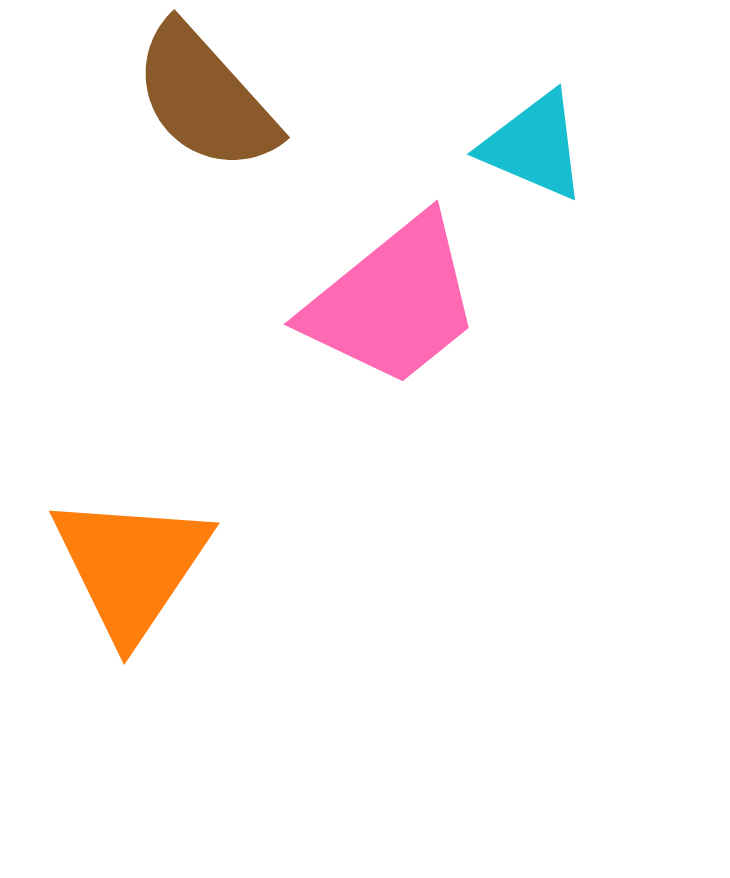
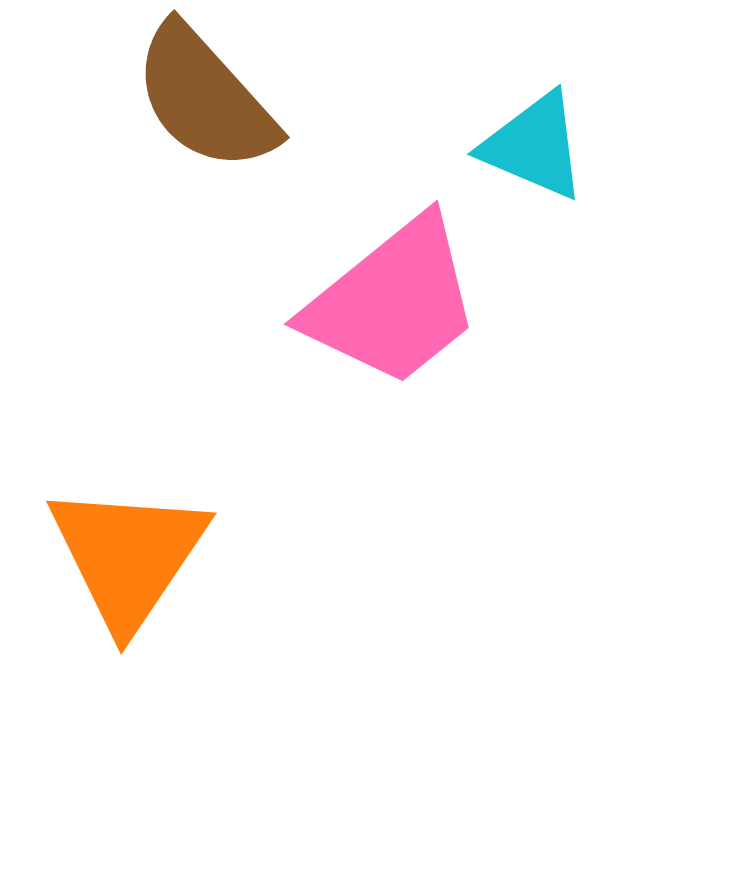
orange triangle: moved 3 px left, 10 px up
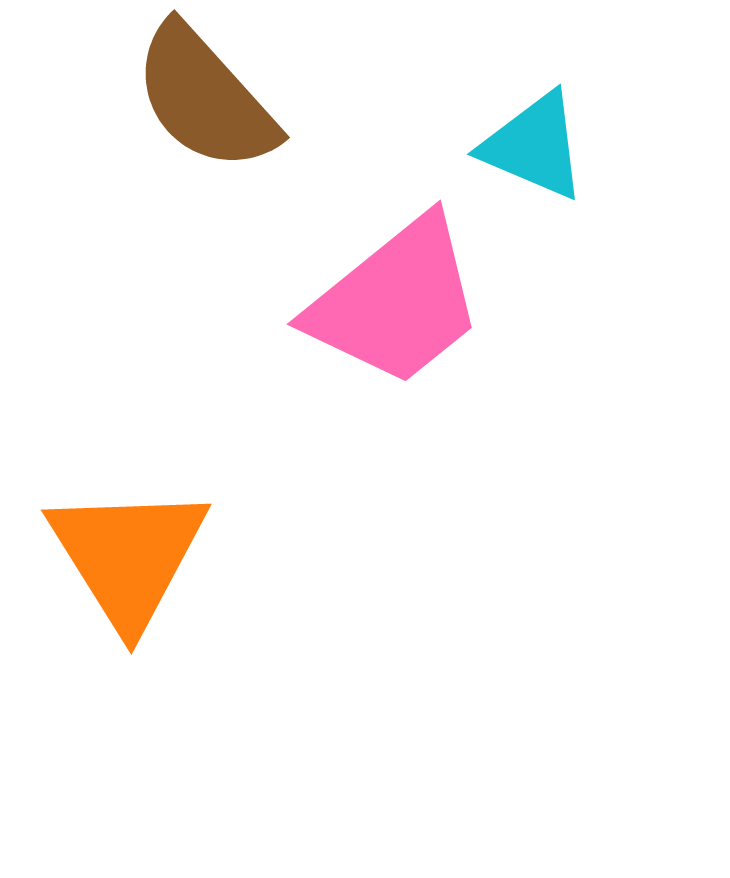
pink trapezoid: moved 3 px right
orange triangle: rotated 6 degrees counterclockwise
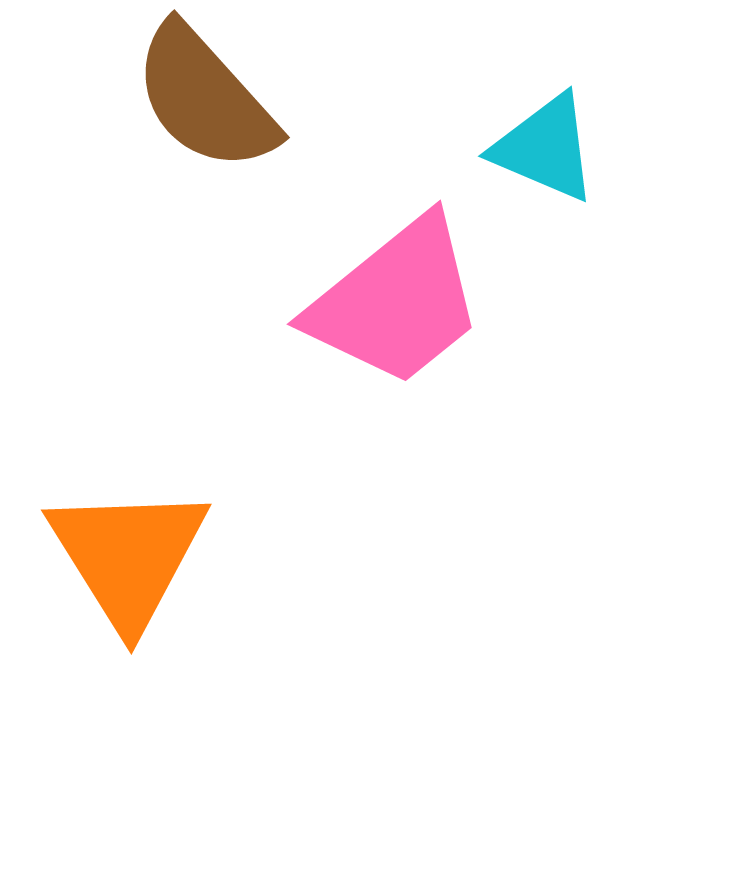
cyan triangle: moved 11 px right, 2 px down
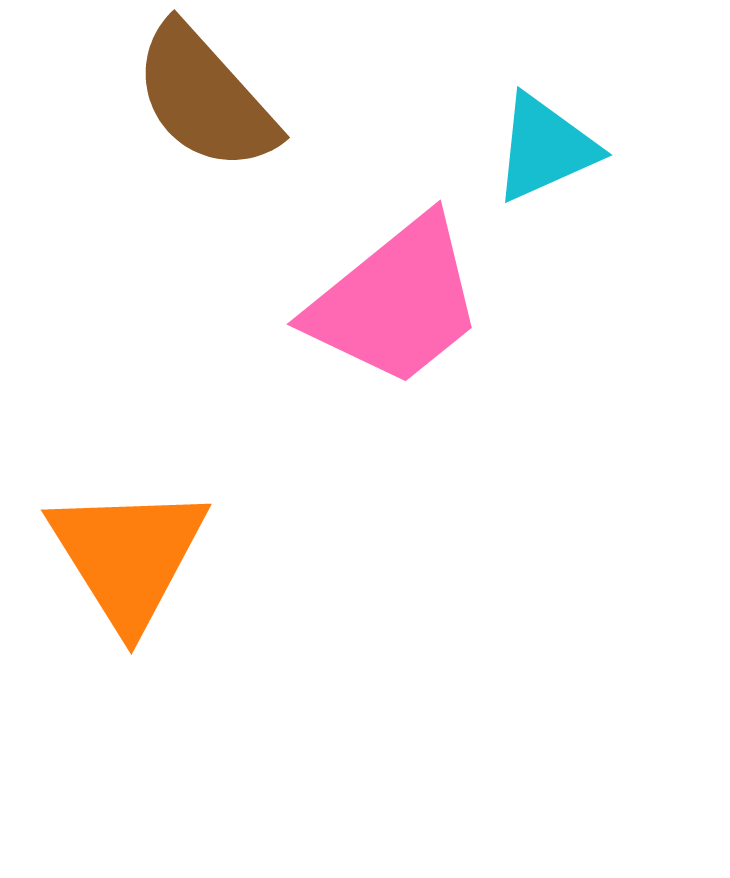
cyan triangle: rotated 47 degrees counterclockwise
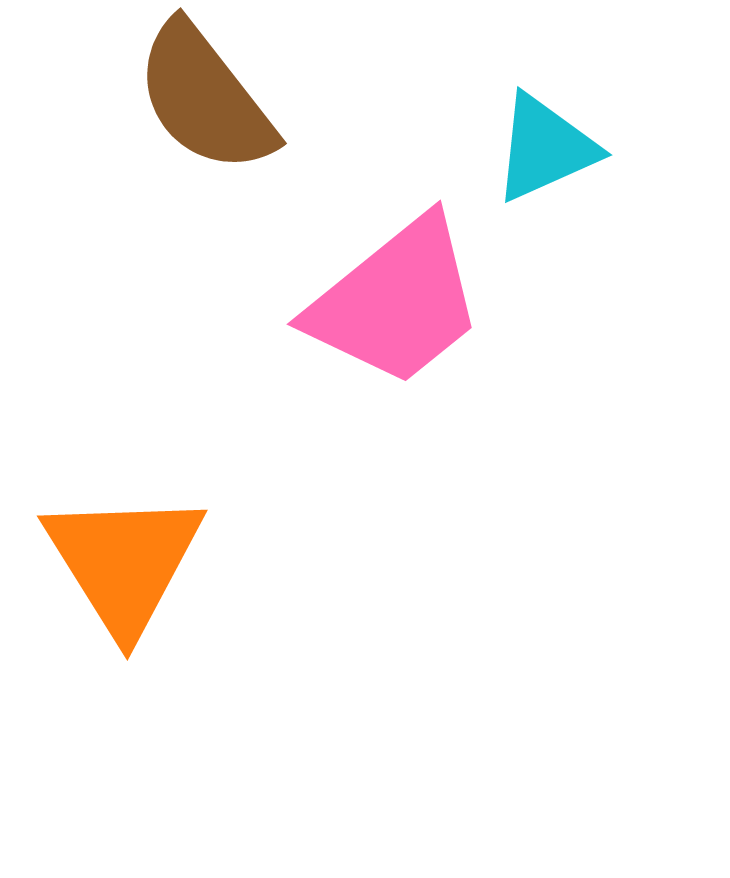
brown semicircle: rotated 4 degrees clockwise
orange triangle: moved 4 px left, 6 px down
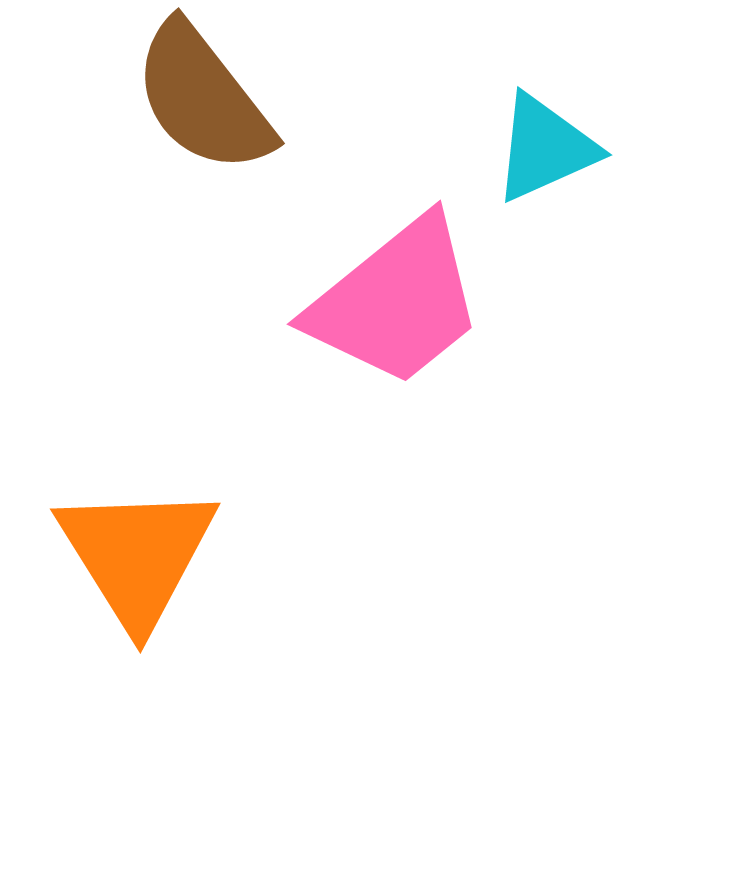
brown semicircle: moved 2 px left
orange triangle: moved 13 px right, 7 px up
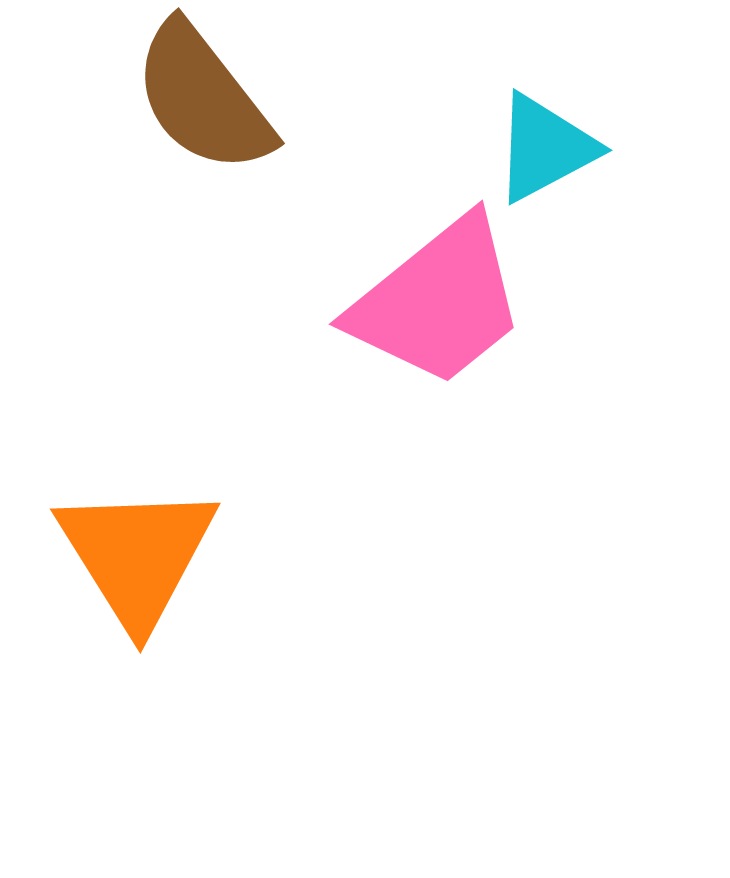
cyan triangle: rotated 4 degrees counterclockwise
pink trapezoid: moved 42 px right
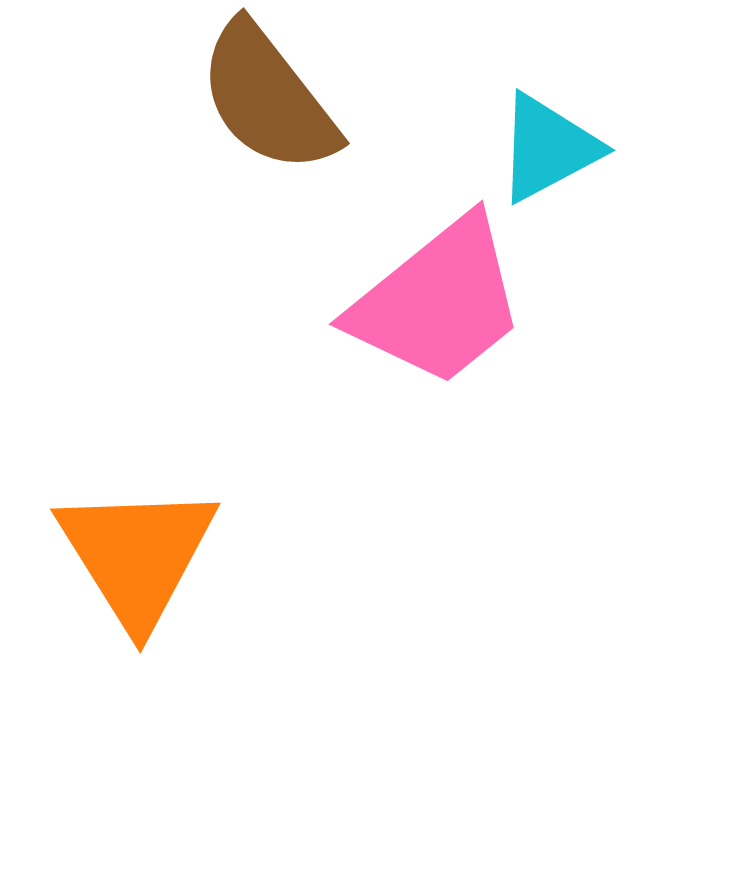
brown semicircle: moved 65 px right
cyan triangle: moved 3 px right
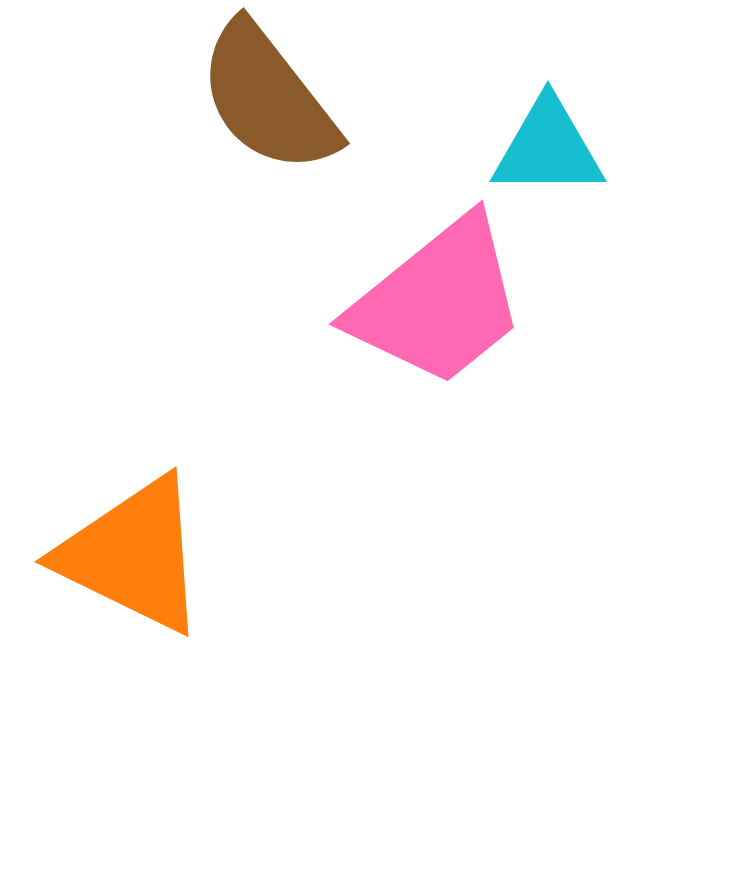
cyan triangle: rotated 28 degrees clockwise
orange triangle: moved 4 px left; rotated 32 degrees counterclockwise
